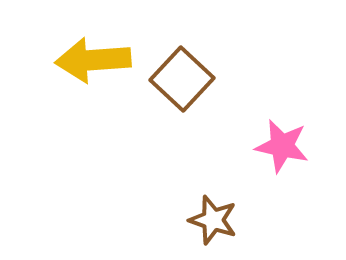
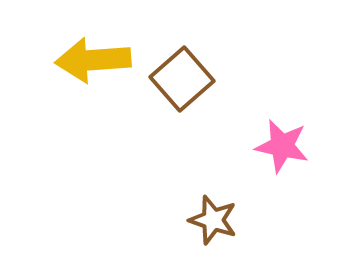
brown square: rotated 6 degrees clockwise
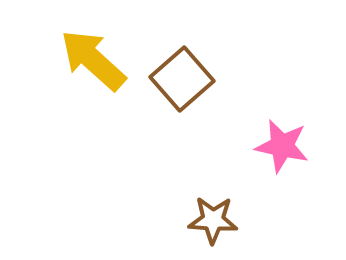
yellow arrow: rotated 46 degrees clockwise
brown star: rotated 15 degrees counterclockwise
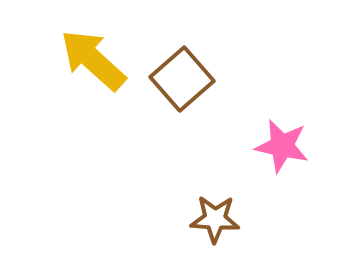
brown star: moved 2 px right, 1 px up
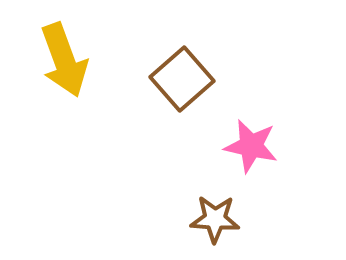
yellow arrow: moved 29 px left; rotated 152 degrees counterclockwise
pink star: moved 31 px left
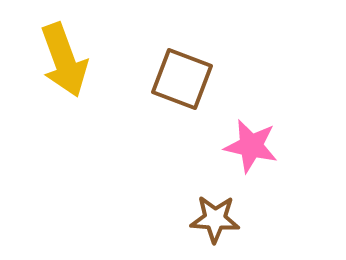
brown square: rotated 28 degrees counterclockwise
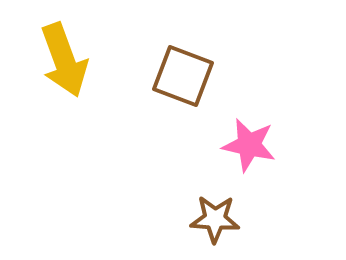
brown square: moved 1 px right, 3 px up
pink star: moved 2 px left, 1 px up
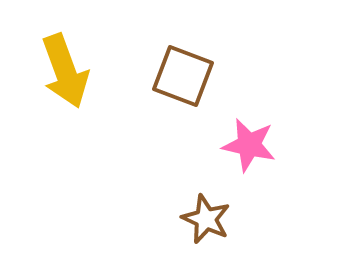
yellow arrow: moved 1 px right, 11 px down
brown star: moved 9 px left; rotated 21 degrees clockwise
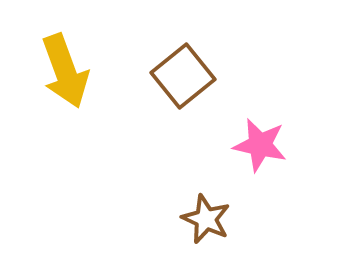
brown square: rotated 30 degrees clockwise
pink star: moved 11 px right
